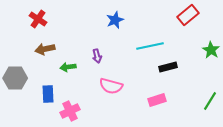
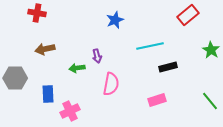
red cross: moved 1 px left, 6 px up; rotated 24 degrees counterclockwise
green arrow: moved 9 px right, 1 px down
pink semicircle: moved 2 px up; rotated 95 degrees counterclockwise
green line: rotated 72 degrees counterclockwise
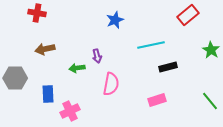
cyan line: moved 1 px right, 1 px up
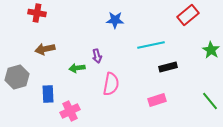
blue star: rotated 24 degrees clockwise
gray hexagon: moved 2 px right, 1 px up; rotated 15 degrees counterclockwise
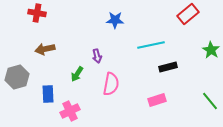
red rectangle: moved 1 px up
green arrow: moved 6 px down; rotated 49 degrees counterclockwise
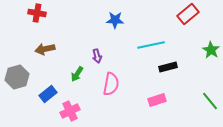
blue rectangle: rotated 54 degrees clockwise
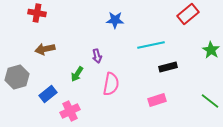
green line: rotated 12 degrees counterclockwise
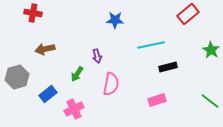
red cross: moved 4 px left
pink cross: moved 4 px right, 2 px up
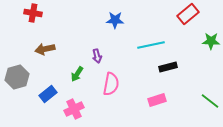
green star: moved 9 px up; rotated 30 degrees counterclockwise
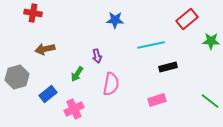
red rectangle: moved 1 px left, 5 px down
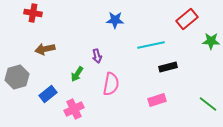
green line: moved 2 px left, 3 px down
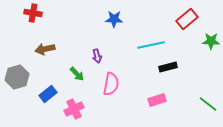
blue star: moved 1 px left, 1 px up
green arrow: rotated 77 degrees counterclockwise
